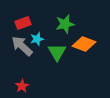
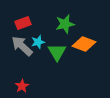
cyan star: moved 1 px right, 3 px down
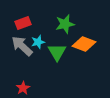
red star: moved 1 px right, 2 px down
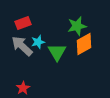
green star: moved 12 px right, 2 px down
orange diamond: rotated 50 degrees counterclockwise
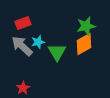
green star: moved 9 px right
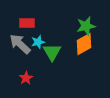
red rectangle: moved 4 px right; rotated 21 degrees clockwise
gray arrow: moved 2 px left, 2 px up
green triangle: moved 5 px left
red star: moved 3 px right, 10 px up
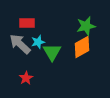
orange diamond: moved 2 px left, 3 px down
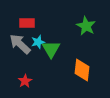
green star: rotated 30 degrees counterclockwise
orange diamond: moved 23 px down; rotated 55 degrees counterclockwise
green triangle: moved 1 px left, 3 px up
red star: moved 1 px left, 3 px down
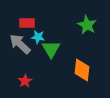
green star: moved 1 px right, 1 px up
cyan star: moved 5 px up; rotated 24 degrees clockwise
